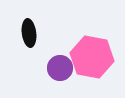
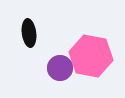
pink hexagon: moved 1 px left, 1 px up
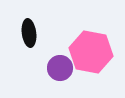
pink hexagon: moved 4 px up
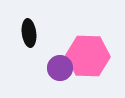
pink hexagon: moved 3 px left, 4 px down; rotated 9 degrees counterclockwise
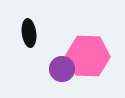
purple circle: moved 2 px right, 1 px down
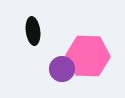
black ellipse: moved 4 px right, 2 px up
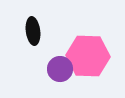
purple circle: moved 2 px left
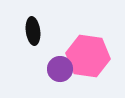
pink hexagon: rotated 6 degrees clockwise
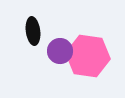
purple circle: moved 18 px up
